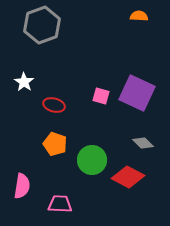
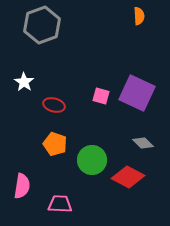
orange semicircle: rotated 84 degrees clockwise
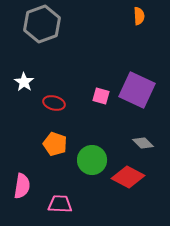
gray hexagon: moved 1 px up
purple square: moved 3 px up
red ellipse: moved 2 px up
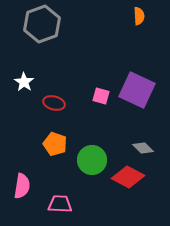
gray diamond: moved 5 px down
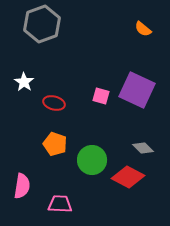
orange semicircle: moved 4 px right, 13 px down; rotated 132 degrees clockwise
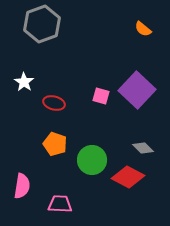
purple square: rotated 18 degrees clockwise
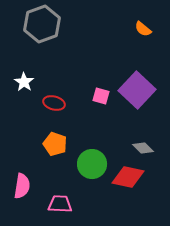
green circle: moved 4 px down
red diamond: rotated 16 degrees counterclockwise
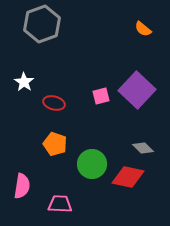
pink square: rotated 30 degrees counterclockwise
